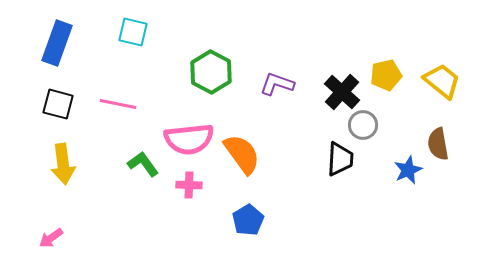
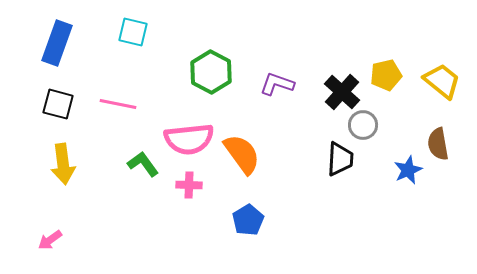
pink arrow: moved 1 px left, 2 px down
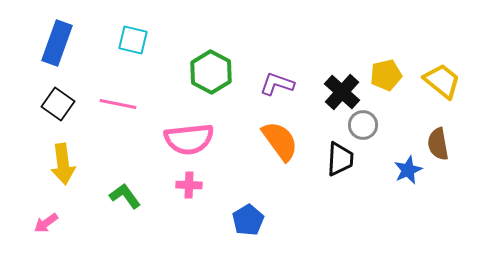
cyan square: moved 8 px down
black square: rotated 20 degrees clockwise
orange semicircle: moved 38 px right, 13 px up
green L-shape: moved 18 px left, 32 px down
pink arrow: moved 4 px left, 17 px up
